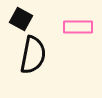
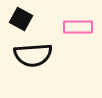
black semicircle: rotated 75 degrees clockwise
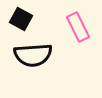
pink rectangle: rotated 64 degrees clockwise
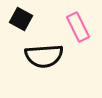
black semicircle: moved 11 px right, 1 px down
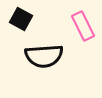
pink rectangle: moved 5 px right, 1 px up
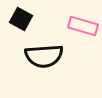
pink rectangle: rotated 48 degrees counterclockwise
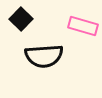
black square: rotated 15 degrees clockwise
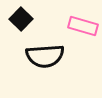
black semicircle: moved 1 px right
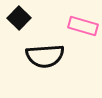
black square: moved 2 px left, 1 px up
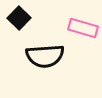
pink rectangle: moved 2 px down
